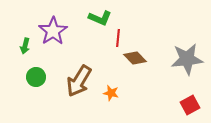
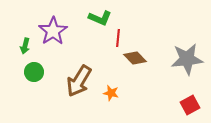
green circle: moved 2 px left, 5 px up
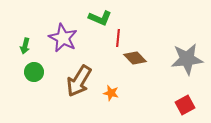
purple star: moved 10 px right, 7 px down; rotated 12 degrees counterclockwise
red square: moved 5 px left
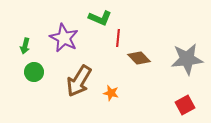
purple star: moved 1 px right
brown diamond: moved 4 px right
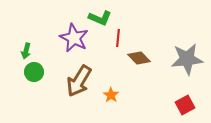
purple star: moved 10 px right
green arrow: moved 1 px right, 5 px down
orange star: moved 2 px down; rotated 21 degrees clockwise
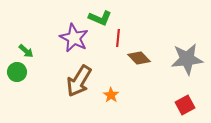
green arrow: rotated 63 degrees counterclockwise
green circle: moved 17 px left
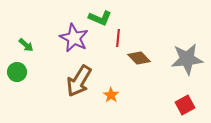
green arrow: moved 6 px up
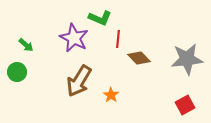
red line: moved 1 px down
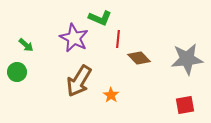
red square: rotated 18 degrees clockwise
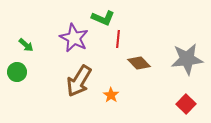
green L-shape: moved 3 px right
brown diamond: moved 5 px down
red square: moved 1 px right, 1 px up; rotated 36 degrees counterclockwise
